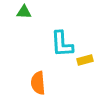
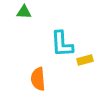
orange semicircle: moved 4 px up
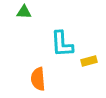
yellow rectangle: moved 4 px right, 1 px down
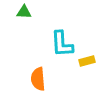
yellow rectangle: moved 2 px left
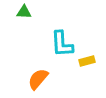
orange semicircle: rotated 45 degrees clockwise
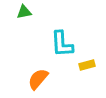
green triangle: rotated 14 degrees counterclockwise
yellow rectangle: moved 4 px down
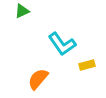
green triangle: moved 2 px left, 1 px up; rotated 14 degrees counterclockwise
cyan L-shape: rotated 32 degrees counterclockwise
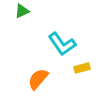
yellow rectangle: moved 5 px left, 3 px down
